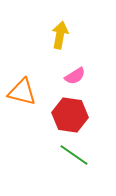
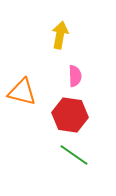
pink semicircle: rotated 60 degrees counterclockwise
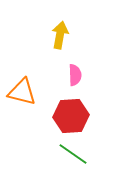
pink semicircle: moved 1 px up
red hexagon: moved 1 px right, 1 px down; rotated 12 degrees counterclockwise
green line: moved 1 px left, 1 px up
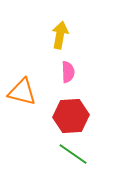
pink semicircle: moved 7 px left, 3 px up
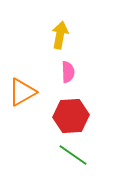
orange triangle: rotated 44 degrees counterclockwise
green line: moved 1 px down
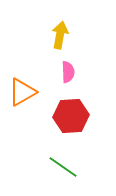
green line: moved 10 px left, 12 px down
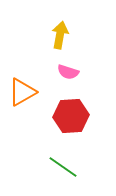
pink semicircle: rotated 110 degrees clockwise
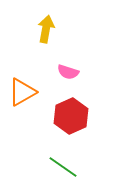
yellow arrow: moved 14 px left, 6 px up
red hexagon: rotated 20 degrees counterclockwise
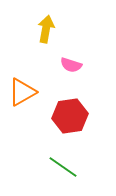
pink semicircle: moved 3 px right, 7 px up
red hexagon: moved 1 px left; rotated 16 degrees clockwise
